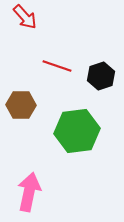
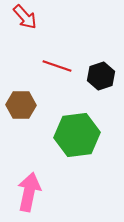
green hexagon: moved 4 px down
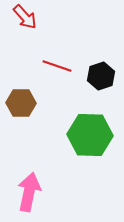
brown hexagon: moved 2 px up
green hexagon: moved 13 px right; rotated 9 degrees clockwise
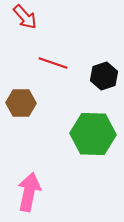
red line: moved 4 px left, 3 px up
black hexagon: moved 3 px right
green hexagon: moved 3 px right, 1 px up
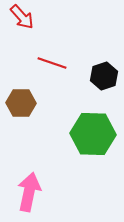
red arrow: moved 3 px left
red line: moved 1 px left
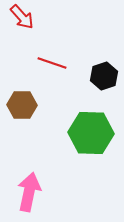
brown hexagon: moved 1 px right, 2 px down
green hexagon: moved 2 px left, 1 px up
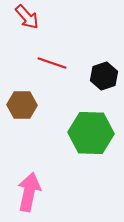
red arrow: moved 5 px right
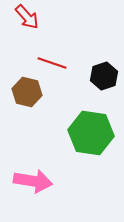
brown hexagon: moved 5 px right, 13 px up; rotated 12 degrees clockwise
green hexagon: rotated 6 degrees clockwise
pink arrow: moved 4 px right, 11 px up; rotated 87 degrees clockwise
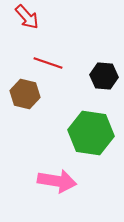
red line: moved 4 px left
black hexagon: rotated 24 degrees clockwise
brown hexagon: moved 2 px left, 2 px down
pink arrow: moved 24 px right
